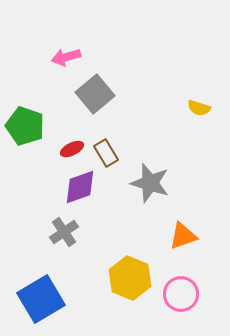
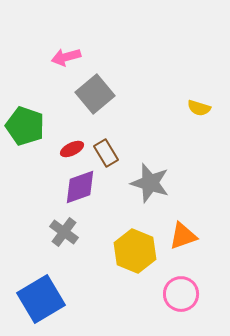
gray cross: rotated 20 degrees counterclockwise
yellow hexagon: moved 5 px right, 27 px up
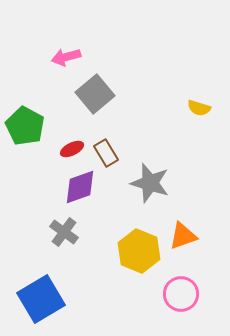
green pentagon: rotated 9 degrees clockwise
yellow hexagon: moved 4 px right
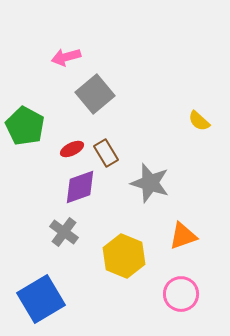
yellow semicircle: moved 13 px down; rotated 25 degrees clockwise
yellow hexagon: moved 15 px left, 5 px down
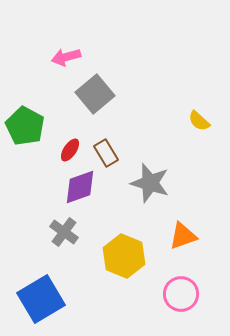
red ellipse: moved 2 px left, 1 px down; rotated 30 degrees counterclockwise
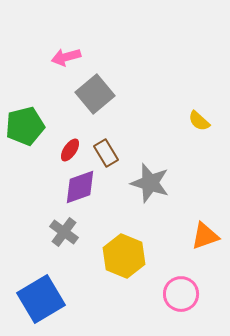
green pentagon: rotated 30 degrees clockwise
orange triangle: moved 22 px right
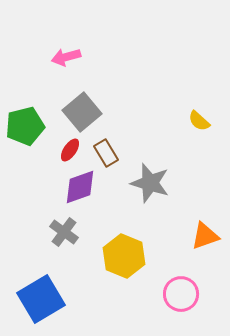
gray square: moved 13 px left, 18 px down
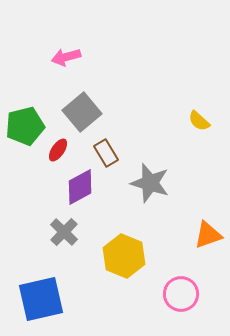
red ellipse: moved 12 px left
purple diamond: rotated 9 degrees counterclockwise
gray cross: rotated 8 degrees clockwise
orange triangle: moved 3 px right, 1 px up
blue square: rotated 18 degrees clockwise
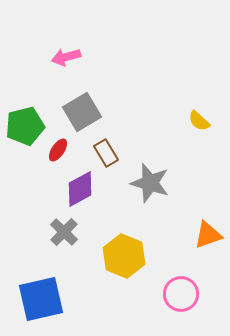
gray square: rotated 9 degrees clockwise
purple diamond: moved 2 px down
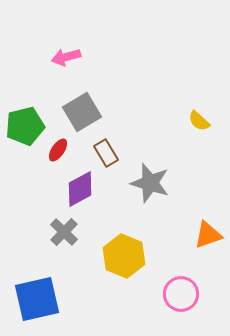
blue square: moved 4 px left
